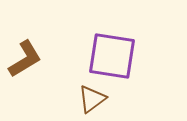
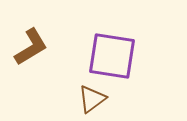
brown L-shape: moved 6 px right, 12 px up
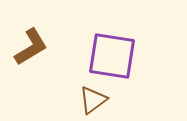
brown triangle: moved 1 px right, 1 px down
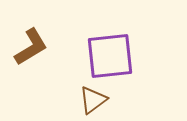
purple square: moved 2 px left; rotated 15 degrees counterclockwise
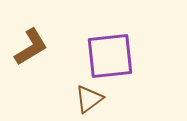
brown triangle: moved 4 px left, 1 px up
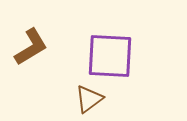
purple square: rotated 9 degrees clockwise
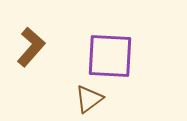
brown L-shape: rotated 18 degrees counterclockwise
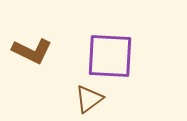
brown L-shape: moved 1 px right, 4 px down; rotated 75 degrees clockwise
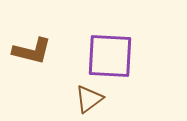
brown L-shape: rotated 12 degrees counterclockwise
